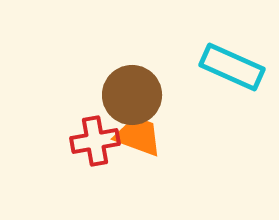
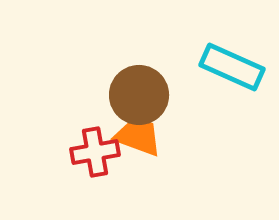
brown circle: moved 7 px right
red cross: moved 11 px down
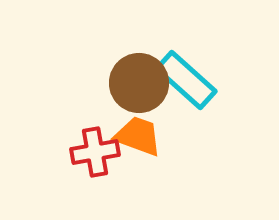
cyan rectangle: moved 46 px left, 13 px down; rotated 18 degrees clockwise
brown circle: moved 12 px up
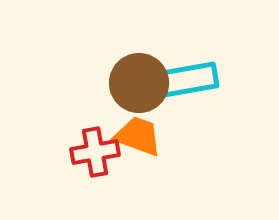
cyan rectangle: rotated 52 degrees counterclockwise
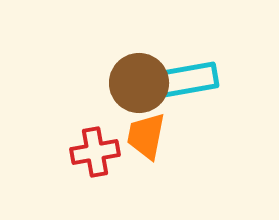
orange trapezoid: moved 8 px right; rotated 99 degrees counterclockwise
